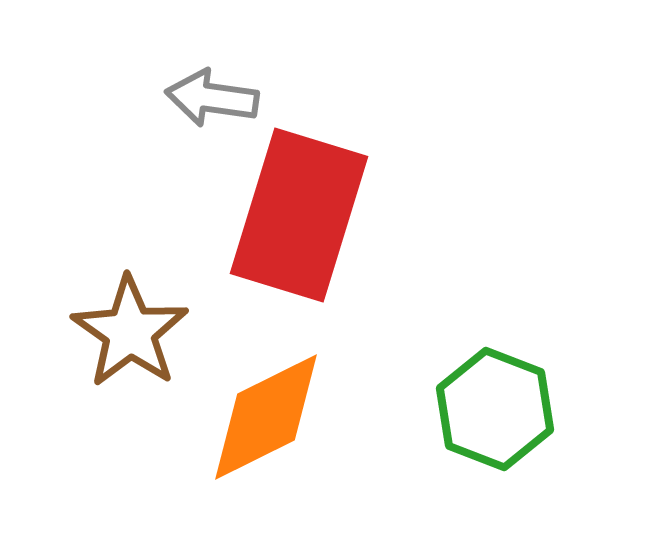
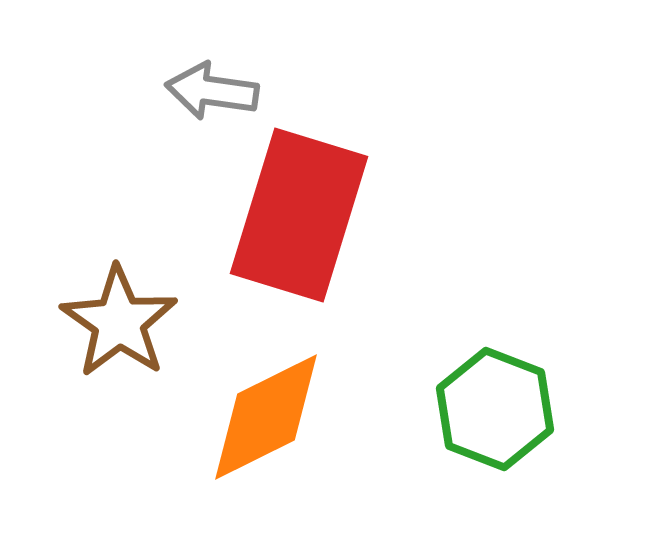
gray arrow: moved 7 px up
brown star: moved 11 px left, 10 px up
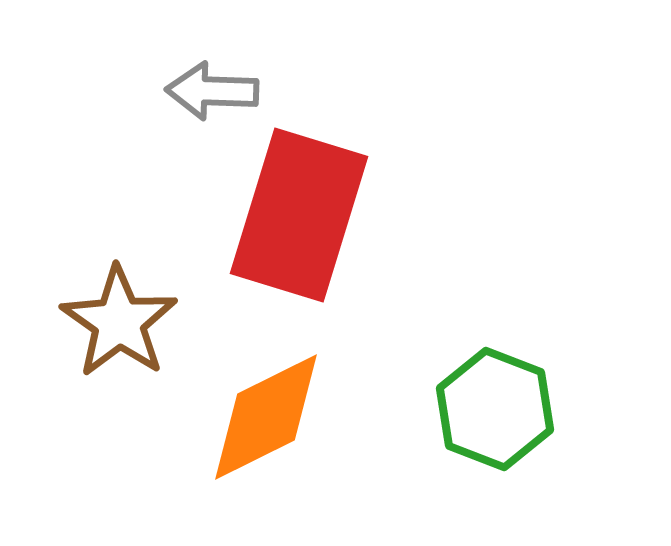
gray arrow: rotated 6 degrees counterclockwise
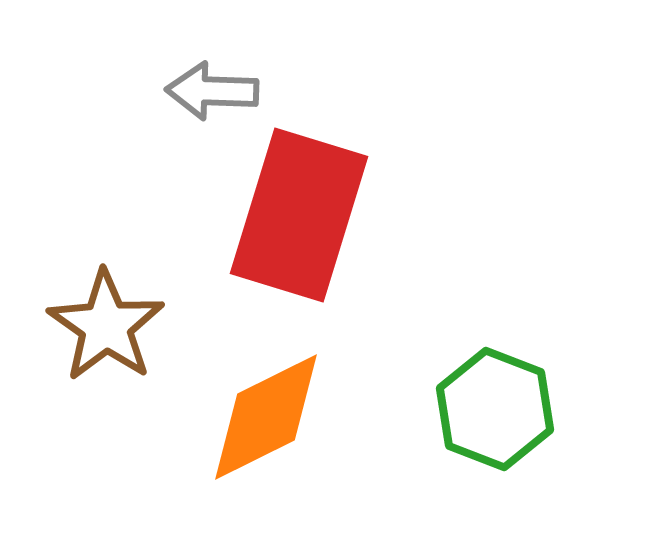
brown star: moved 13 px left, 4 px down
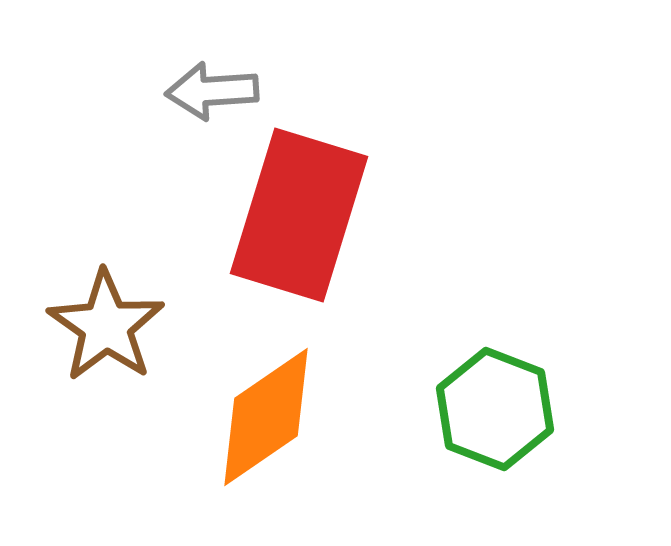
gray arrow: rotated 6 degrees counterclockwise
orange diamond: rotated 8 degrees counterclockwise
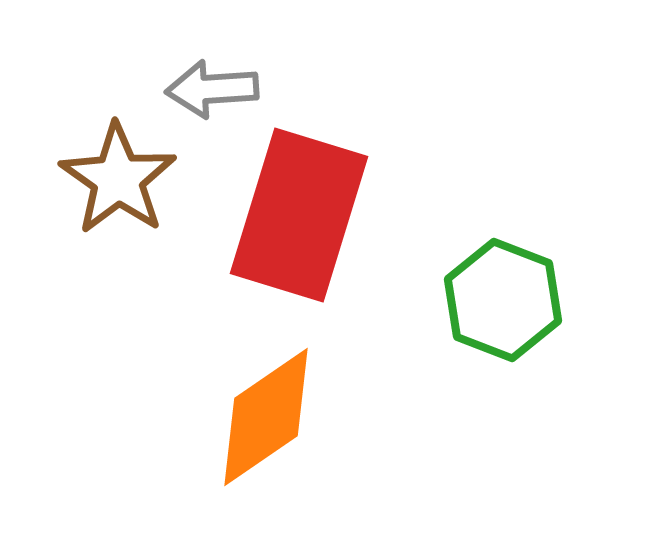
gray arrow: moved 2 px up
brown star: moved 12 px right, 147 px up
green hexagon: moved 8 px right, 109 px up
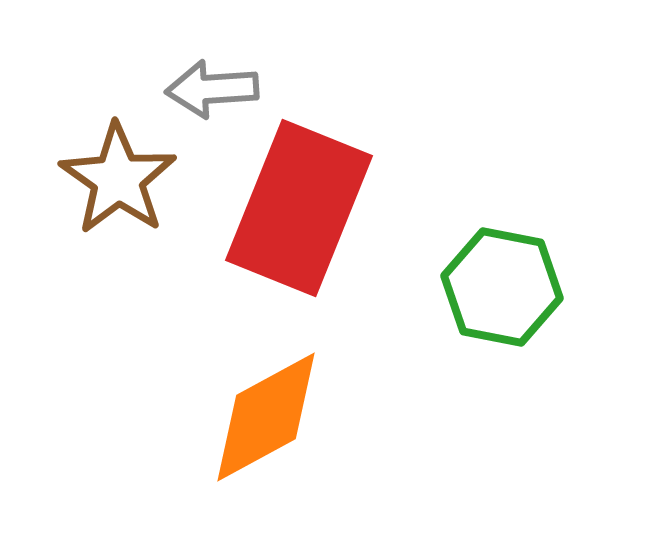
red rectangle: moved 7 px up; rotated 5 degrees clockwise
green hexagon: moved 1 px left, 13 px up; rotated 10 degrees counterclockwise
orange diamond: rotated 6 degrees clockwise
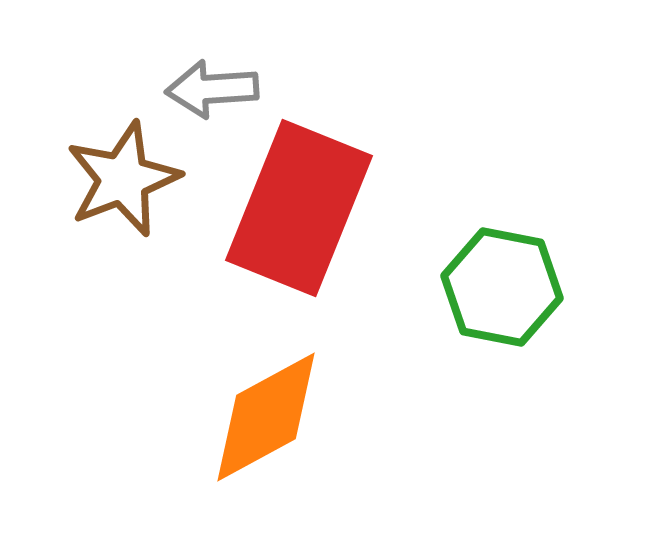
brown star: moved 5 px right; rotated 16 degrees clockwise
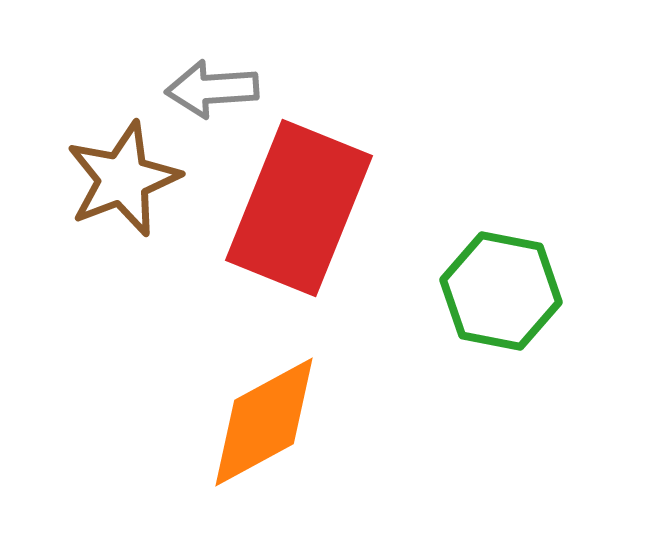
green hexagon: moved 1 px left, 4 px down
orange diamond: moved 2 px left, 5 px down
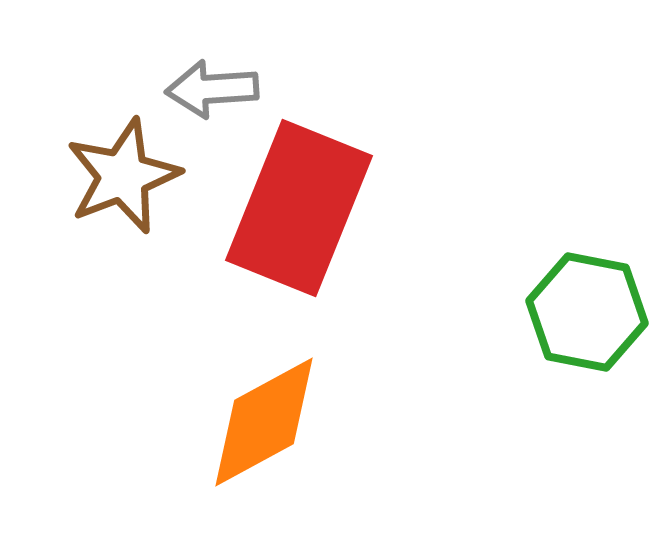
brown star: moved 3 px up
green hexagon: moved 86 px right, 21 px down
